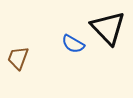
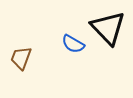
brown trapezoid: moved 3 px right
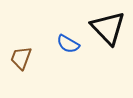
blue semicircle: moved 5 px left
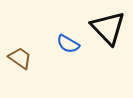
brown trapezoid: moved 1 px left; rotated 105 degrees clockwise
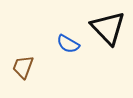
brown trapezoid: moved 3 px right, 9 px down; rotated 105 degrees counterclockwise
